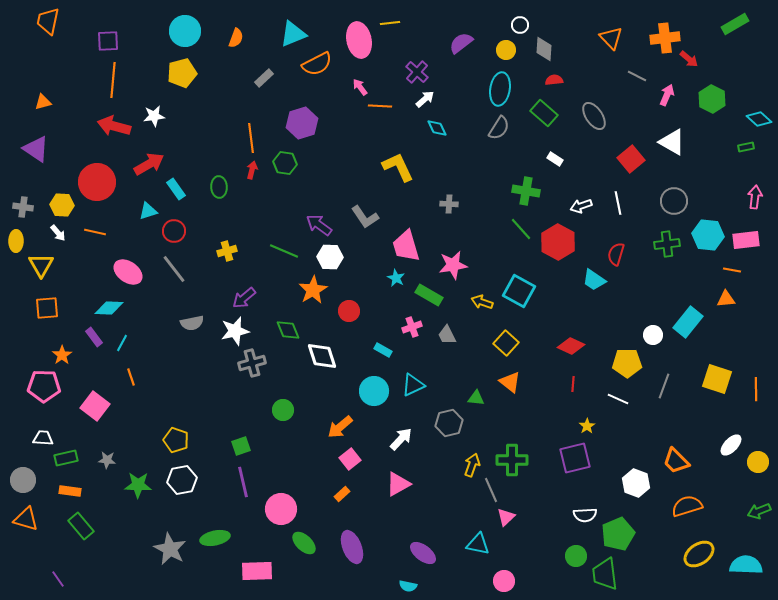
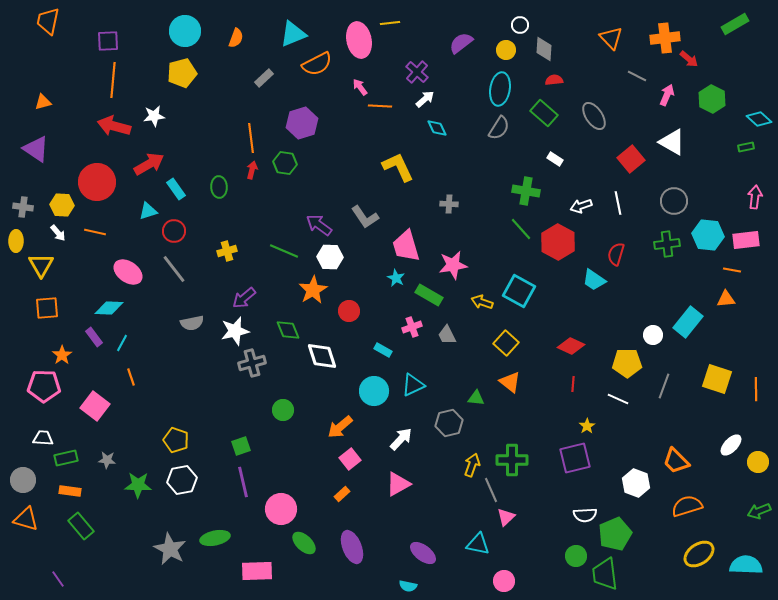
green pentagon at (618, 534): moved 3 px left
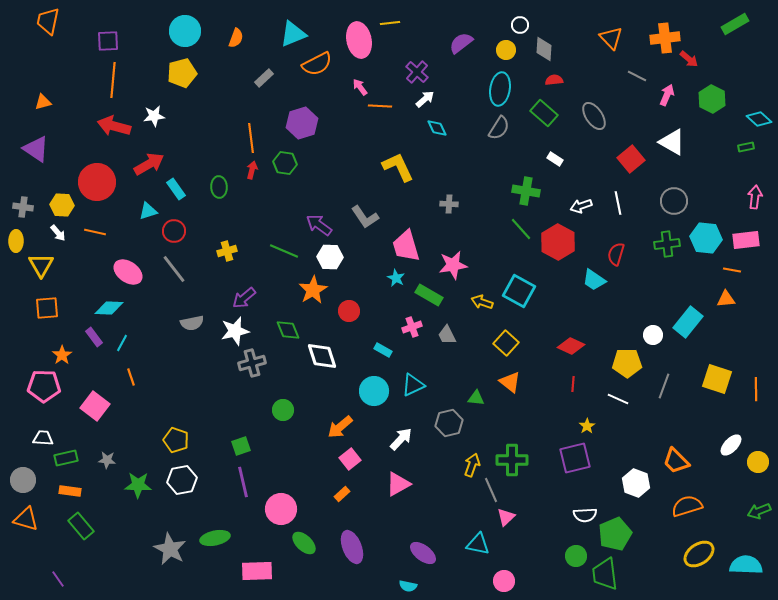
cyan hexagon at (708, 235): moved 2 px left, 3 px down
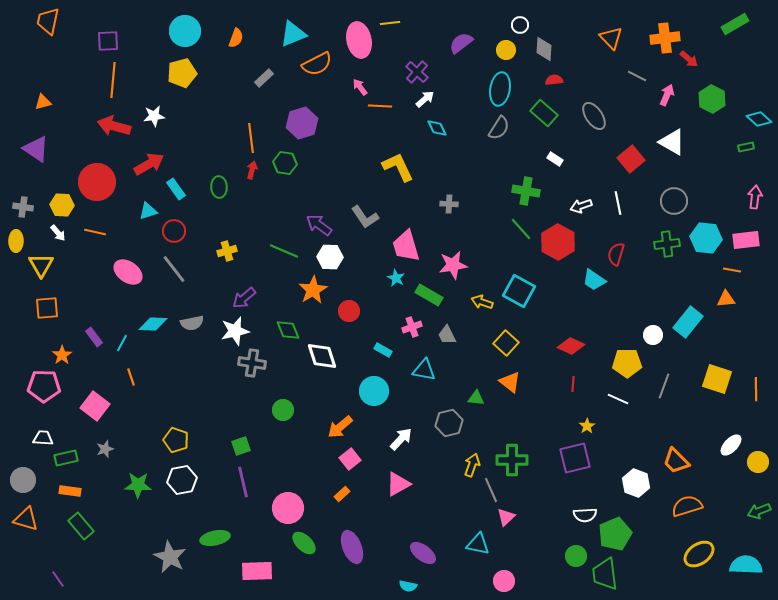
cyan diamond at (109, 308): moved 44 px right, 16 px down
gray cross at (252, 363): rotated 24 degrees clockwise
cyan triangle at (413, 385): moved 11 px right, 15 px up; rotated 35 degrees clockwise
gray star at (107, 460): moved 2 px left, 11 px up; rotated 24 degrees counterclockwise
pink circle at (281, 509): moved 7 px right, 1 px up
gray star at (170, 549): moved 8 px down
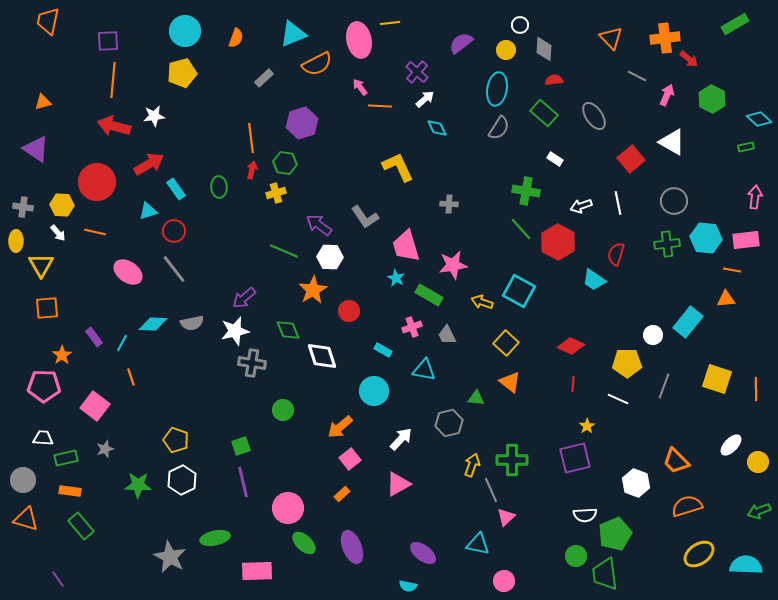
cyan ellipse at (500, 89): moved 3 px left
yellow cross at (227, 251): moved 49 px right, 58 px up
white hexagon at (182, 480): rotated 16 degrees counterclockwise
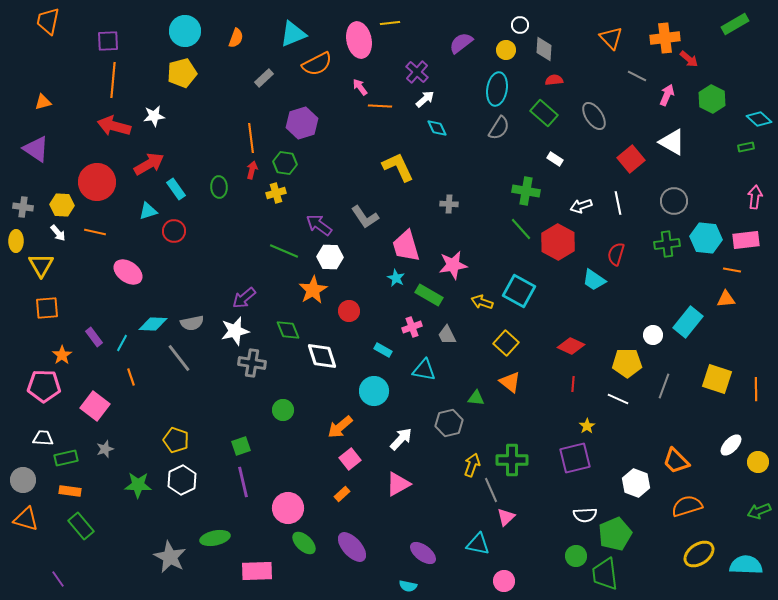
gray line at (174, 269): moved 5 px right, 89 px down
purple ellipse at (352, 547): rotated 20 degrees counterclockwise
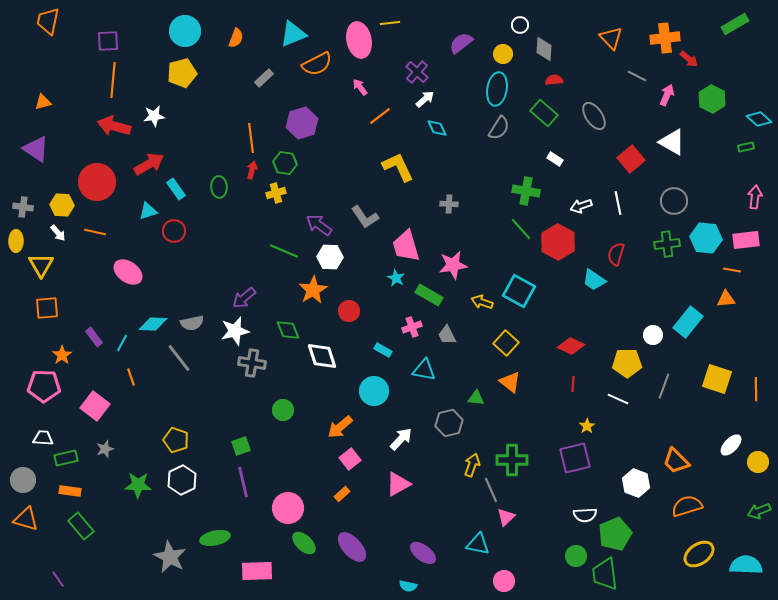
yellow circle at (506, 50): moved 3 px left, 4 px down
orange line at (380, 106): moved 10 px down; rotated 40 degrees counterclockwise
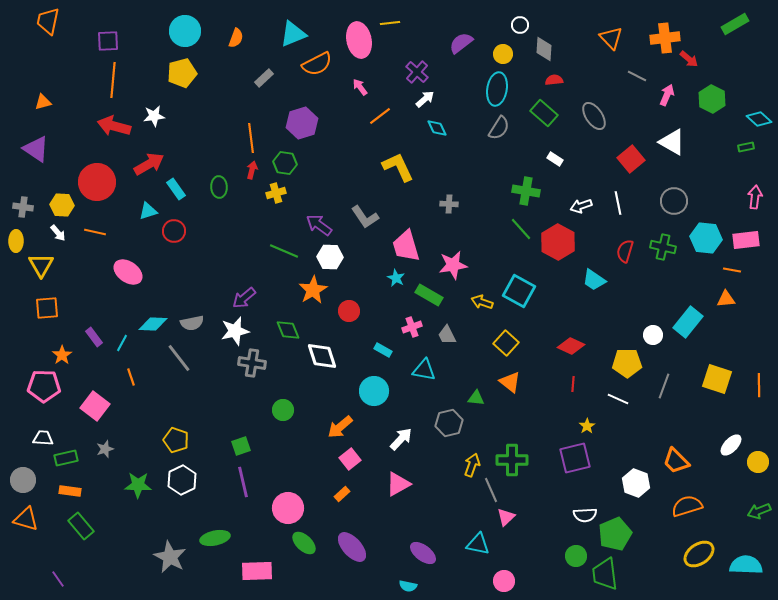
green cross at (667, 244): moved 4 px left, 3 px down; rotated 20 degrees clockwise
red semicircle at (616, 254): moved 9 px right, 3 px up
orange line at (756, 389): moved 3 px right, 4 px up
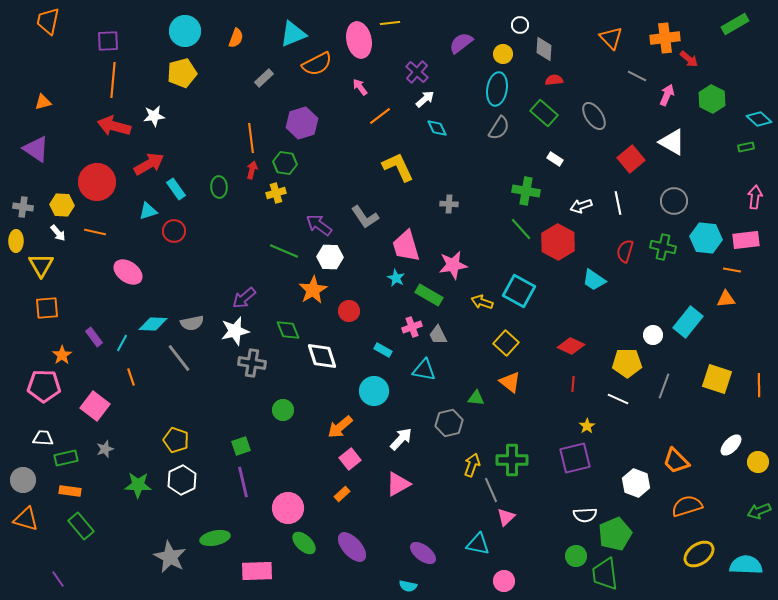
gray trapezoid at (447, 335): moved 9 px left
